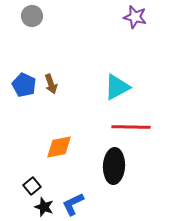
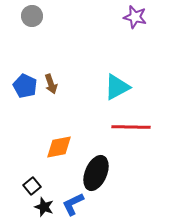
blue pentagon: moved 1 px right, 1 px down
black ellipse: moved 18 px left, 7 px down; rotated 20 degrees clockwise
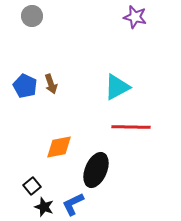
black ellipse: moved 3 px up
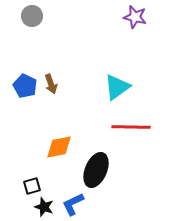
cyan triangle: rotated 8 degrees counterclockwise
black square: rotated 24 degrees clockwise
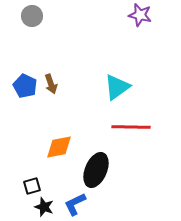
purple star: moved 5 px right, 2 px up
blue L-shape: moved 2 px right
